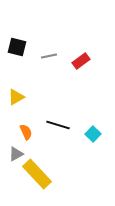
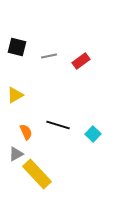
yellow triangle: moved 1 px left, 2 px up
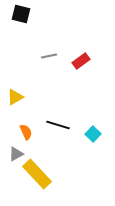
black square: moved 4 px right, 33 px up
yellow triangle: moved 2 px down
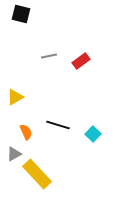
gray triangle: moved 2 px left
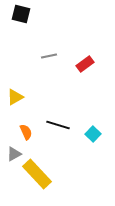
red rectangle: moved 4 px right, 3 px down
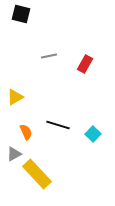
red rectangle: rotated 24 degrees counterclockwise
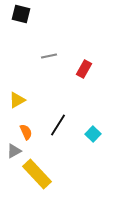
red rectangle: moved 1 px left, 5 px down
yellow triangle: moved 2 px right, 3 px down
black line: rotated 75 degrees counterclockwise
gray triangle: moved 3 px up
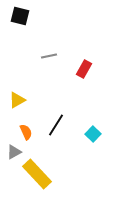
black square: moved 1 px left, 2 px down
black line: moved 2 px left
gray triangle: moved 1 px down
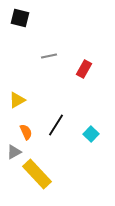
black square: moved 2 px down
cyan square: moved 2 px left
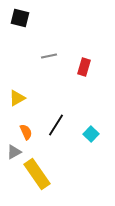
red rectangle: moved 2 px up; rotated 12 degrees counterclockwise
yellow triangle: moved 2 px up
yellow rectangle: rotated 8 degrees clockwise
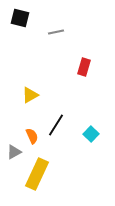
gray line: moved 7 px right, 24 px up
yellow triangle: moved 13 px right, 3 px up
orange semicircle: moved 6 px right, 4 px down
yellow rectangle: rotated 60 degrees clockwise
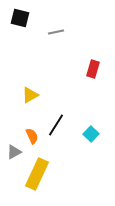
red rectangle: moved 9 px right, 2 px down
